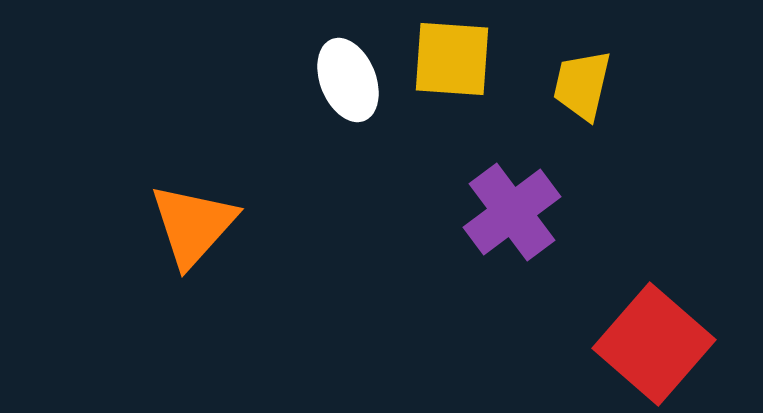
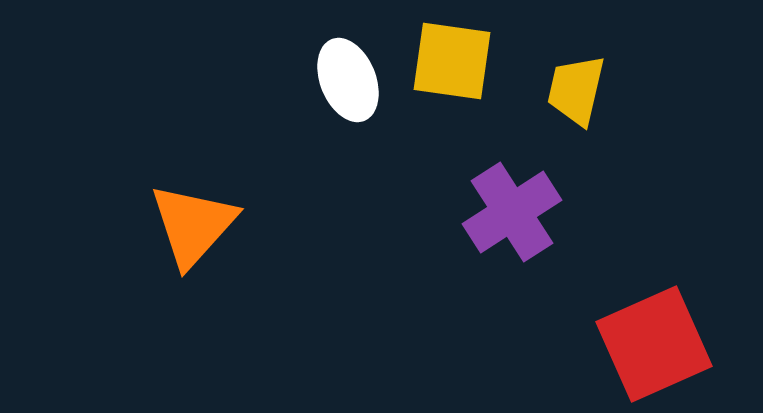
yellow square: moved 2 px down; rotated 4 degrees clockwise
yellow trapezoid: moved 6 px left, 5 px down
purple cross: rotated 4 degrees clockwise
red square: rotated 25 degrees clockwise
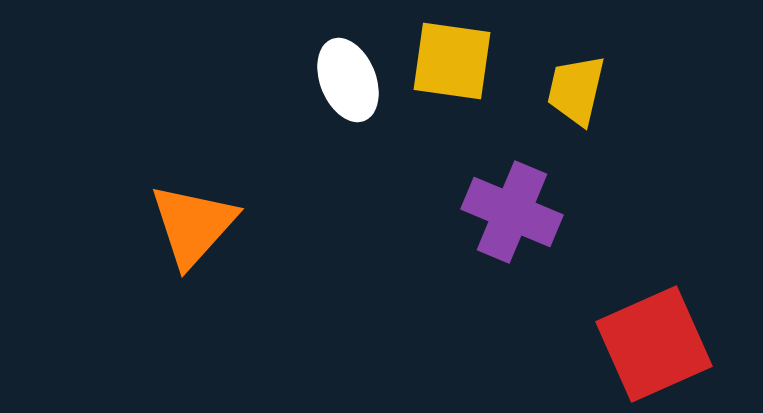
purple cross: rotated 34 degrees counterclockwise
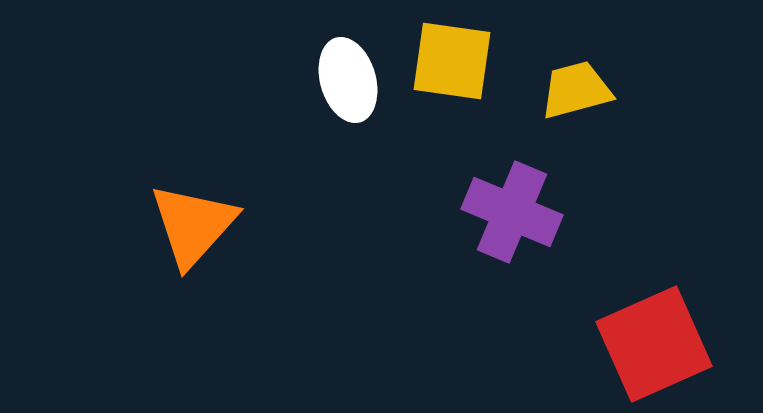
white ellipse: rotated 6 degrees clockwise
yellow trapezoid: rotated 62 degrees clockwise
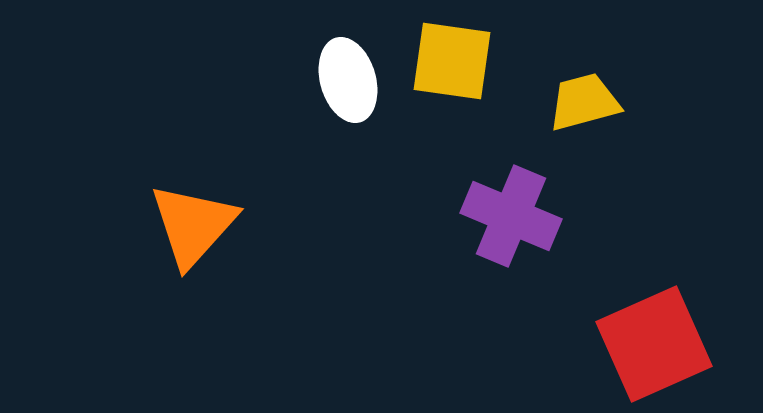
yellow trapezoid: moved 8 px right, 12 px down
purple cross: moved 1 px left, 4 px down
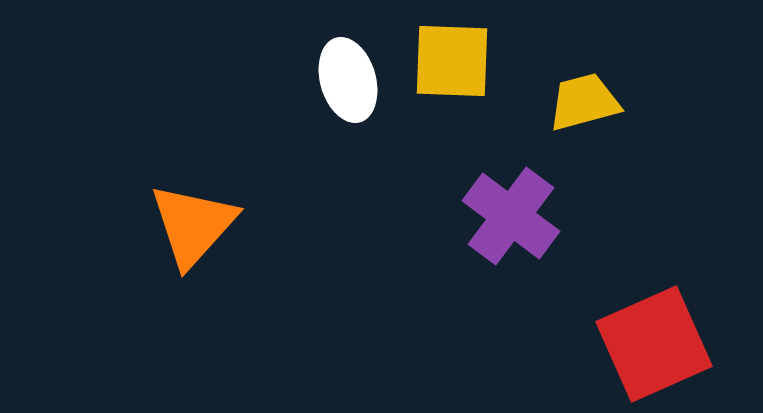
yellow square: rotated 6 degrees counterclockwise
purple cross: rotated 14 degrees clockwise
